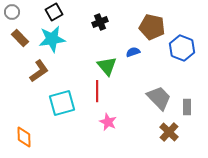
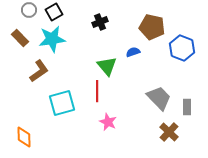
gray circle: moved 17 px right, 2 px up
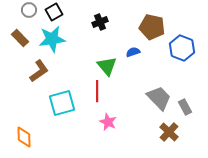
gray rectangle: moved 2 px left; rotated 28 degrees counterclockwise
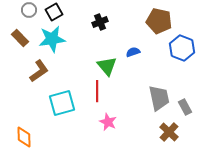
brown pentagon: moved 7 px right, 6 px up
gray trapezoid: rotated 32 degrees clockwise
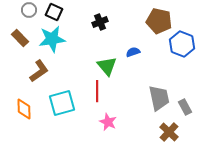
black square: rotated 36 degrees counterclockwise
blue hexagon: moved 4 px up
orange diamond: moved 28 px up
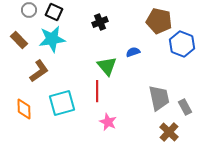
brown rectangle: moved 1 px left, 2 px down
